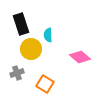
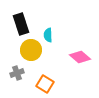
yellow circle: moved 1 px down
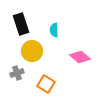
cyan semicircle: moved 6 px right, 5 px up
yellow circle: moved 1 px right, 1 px down
orange square: moved 1 px right
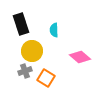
gray cross: moved 8 px right, 2 px up
orange square: moved 6 px up
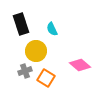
cyan semicircle: moved 2 px left, 1 px up; rotated 24 degrees counterclockwise
yellow circle: moved 4 px right
pink diamond: moved 8 px down
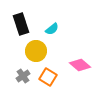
cyan semicircle: rotated 104 degrees counterclockwise
gray cross: moved 2 px left, 5 px down; rotated 16 degrees counterclockwise
orange square: moved 2 px right, 1 px up
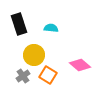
black rectangle: moved 2 px left
cyan semicircle: moved 1 px left, 1 px up; rotated 136 degrees counterclockwise
yellow circle: moved 2 px left, 4 px down
orange square: moved 2 px up
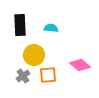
black rectangle: moved 1 px right, 1 px down; rotated 15 degrees clockwise
orange square: rotated 36 degrees counterclockwise
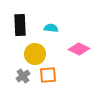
yellow circle: moved 1 px right, 1 px up
pink diamond: moved 1 px left, 16 px up; rotated 15 degrees counterclockwise
